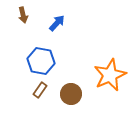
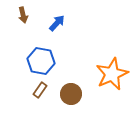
orange star: moved 2 px right, 1 px up
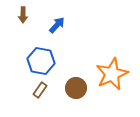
brown arrow: rotated 14 degrees clockwise
blue arrow: moved 2 px down
brown circle: moved 5 px right, 6 px up
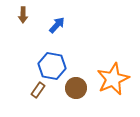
blue hexagon: moved 11 px right, 5 px down
orange star: moved 1 px right, 5 px down
brown rectangle: moved 2 px left
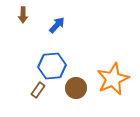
blue hexagon: rotated 16 degrees counterclockwise
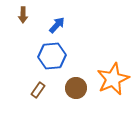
blue hexagon: moved 10 px up
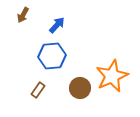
brown arrow: rotated 28 degrees clockwise
orange star: moved 1 px left, 3 px up
brown circle: moved 4 px right
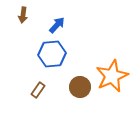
brown arrow: rotated 21 degrees counterclockwise
blue hexagon: moved 2 px up
brown circle: moved 1 px up
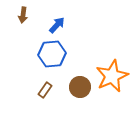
brown rectangle: moved 7 px right
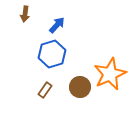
brown arrow: moved 2 px right, 1 px up
blue hexagon: rotated 12 degrees counterclockwise
orange star: moved 2 px left, 2 px up
